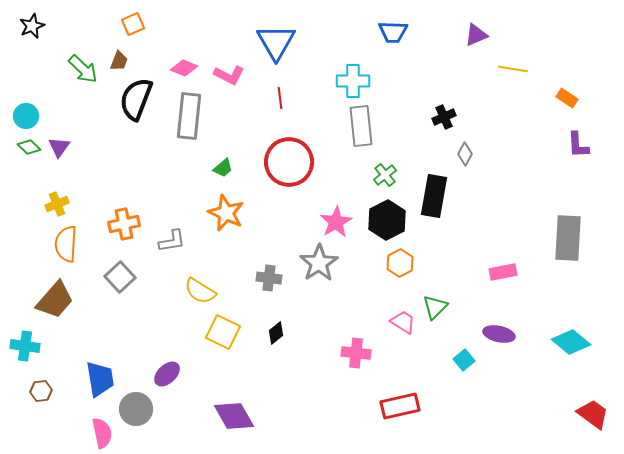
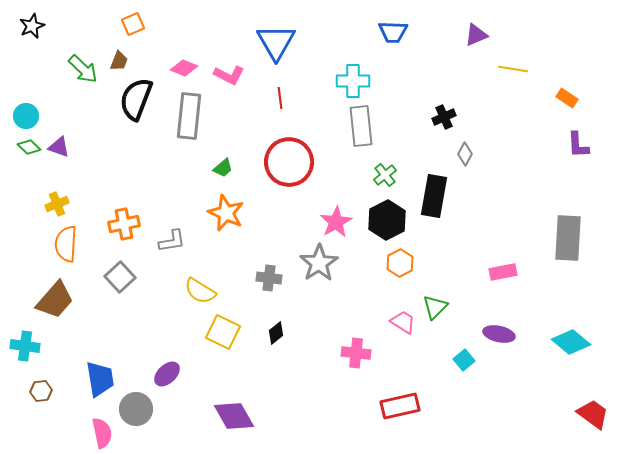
purple triangle at (59, 147): rotated 45 degrees counterclockwise
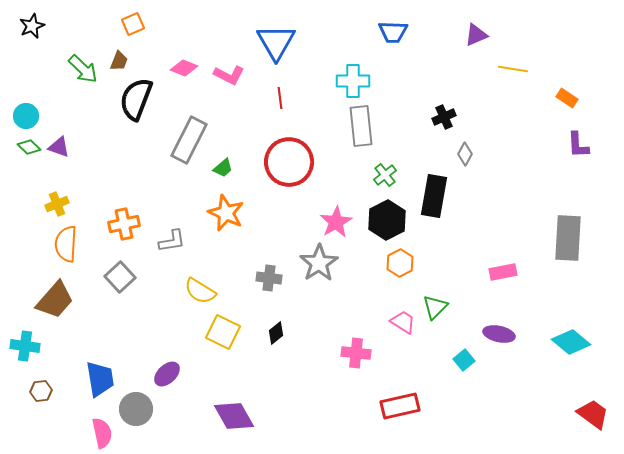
gray rectangle at (189, 116): moved 24 px down; rotated 21 degrees clockwise
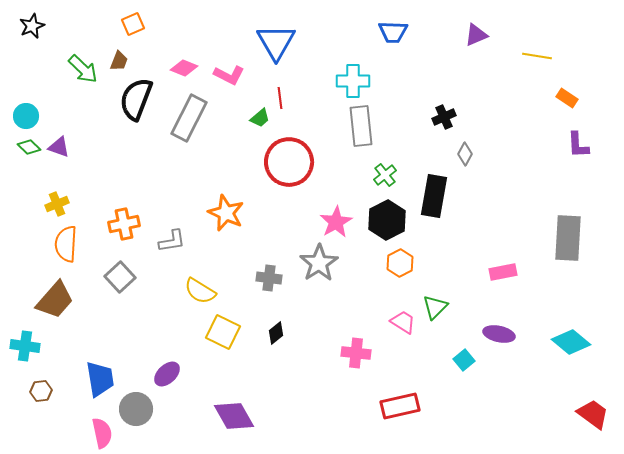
yellow line at (513, 69): moved 24 px right, 13 px up
gray rectangle at (189, 140): moved 22 px up
green trapezoid at (223, 168): moved 37 px right, 50 px up
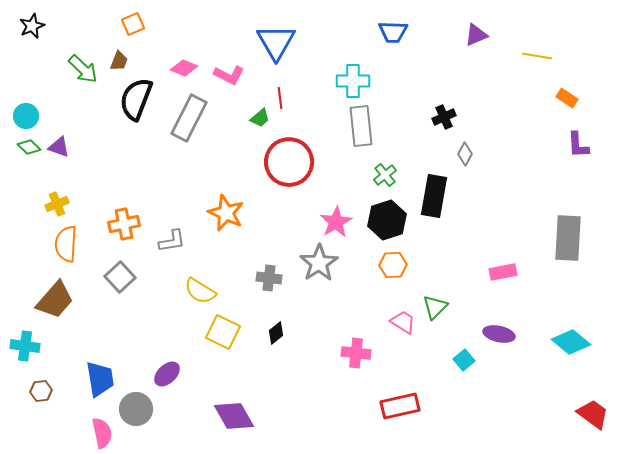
black hexagon at (387, 220): rotated 9 degrees clockwise
orange hexagon at (400, 263): moved 7 px left, 2 px down; rotated 24 degrees clockwise
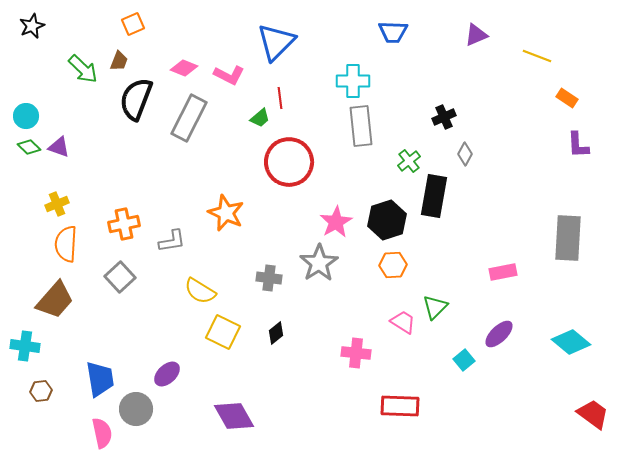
blue triangle at (276, 42): rotated 15 degrees clockwise
yellow line at (537, 56): rotated 12 degrees clockwise
green cross at (385, 175): moved 24 px right, 14 px up
purple ellipse at (499, 334): rotated 56 degrees counterclockwise
red rectangle at (400, 406): rotated 15 degrees clockwise
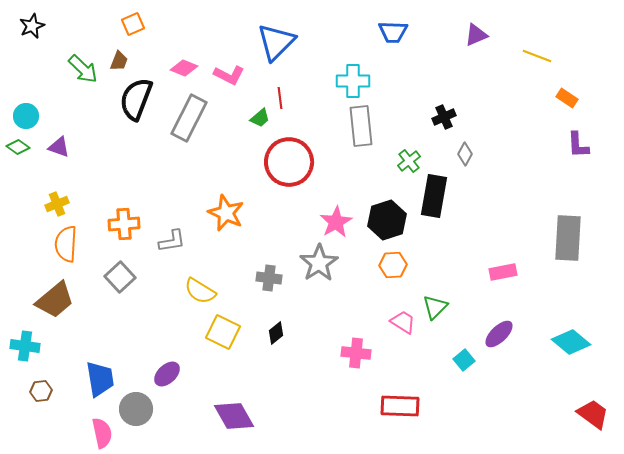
green diamond at (29, 147): moved 11 px left; rotated 10 degrees counterclockwise
orange cross at (124, 224): rotated 8 degrees clockwise
brown trapezoid at (55, 300): rotated 9 degrees clockwise
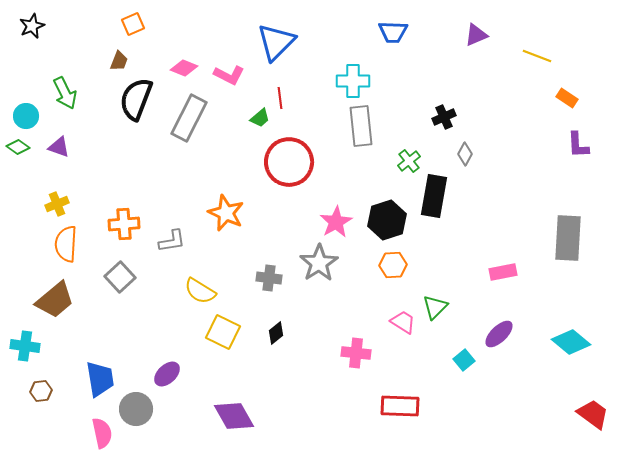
green arrow at (83, 69): moved 18 px left, 24 px down; rotated 20 degrees clockwise
